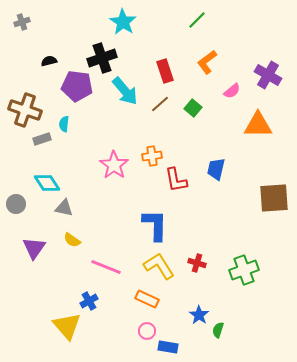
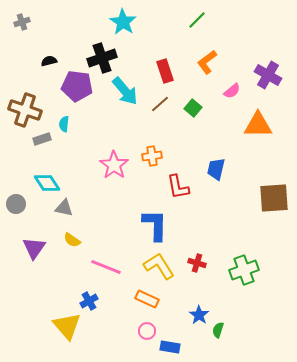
red L-shape: moved 2 px right, 7 px down
blue rectangle: moved 2 px right
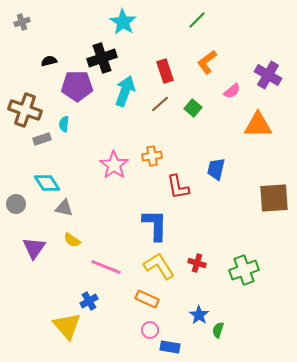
purple pentagon: rotated 8 degrees counterclockwise
cyan arrow: rotated 120 degrees counterclockwise
pink circle: moved 3 px right, 1 px up
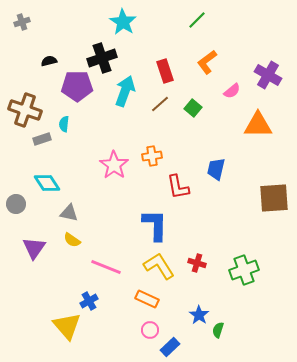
gray triangle: moved 5 px right, 5 px down
blue rectangle: rotated 54 degrees counterclockwise
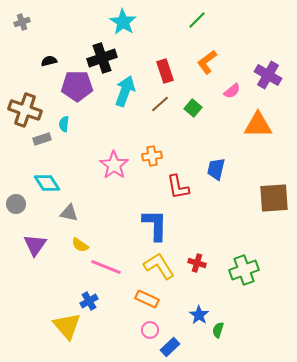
yellow semicircle: moved 8 px right, 5 px down
purple triangle: moved 1 px right, 3 px up
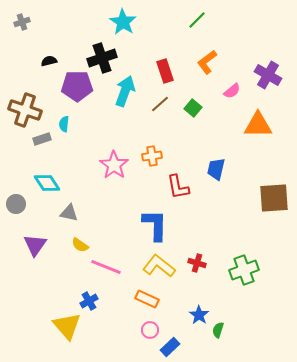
yellow L-shape: rotated 20 degrees counterclockwise
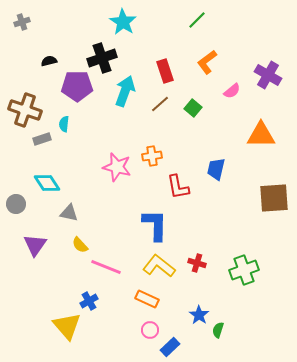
orange triangle: moved 3 px right, 10 px down
pink star: moved 3 px right, 2 px down; rotated 20 degrees counterclockwise
yellow semicircle: rotated 12 degrees clockwise
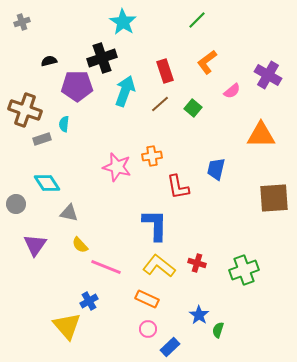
pink circle: moved 2 px left, 1 px up
